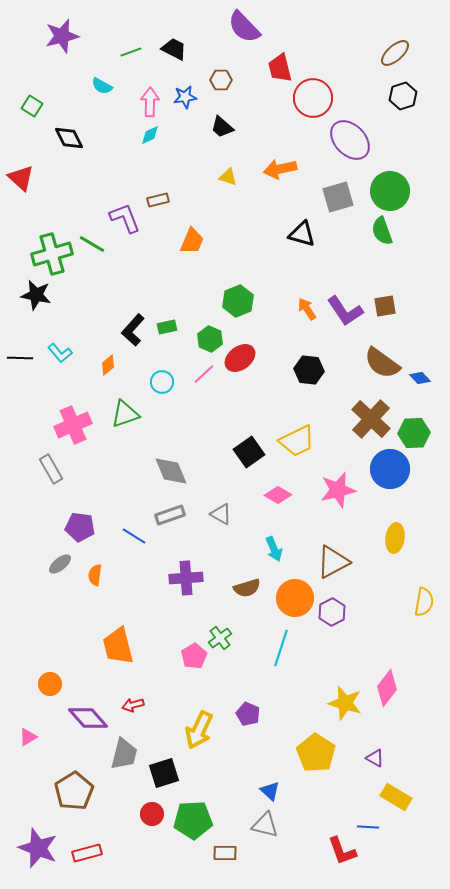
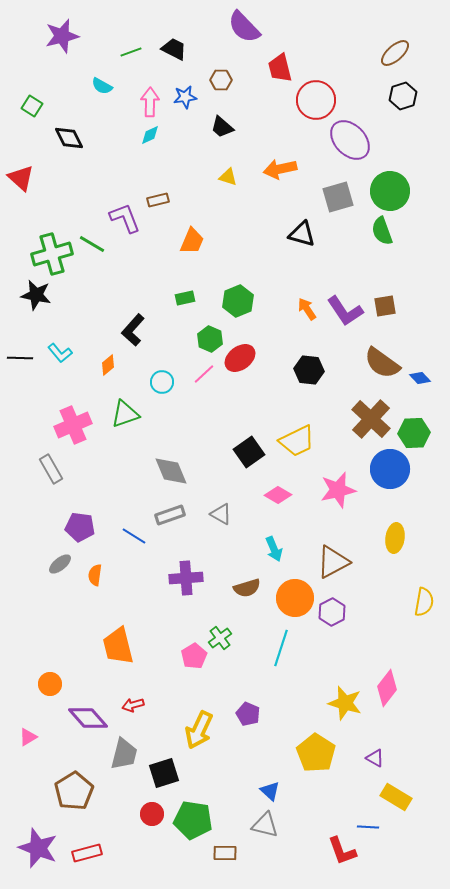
red circle at (313, 98): moved 3 px right, 2 px down
green rectangle at (167, 327): moved 18 px right, 29 px up
green pentagon at (193, 820): rotated 12 degrees clockwise
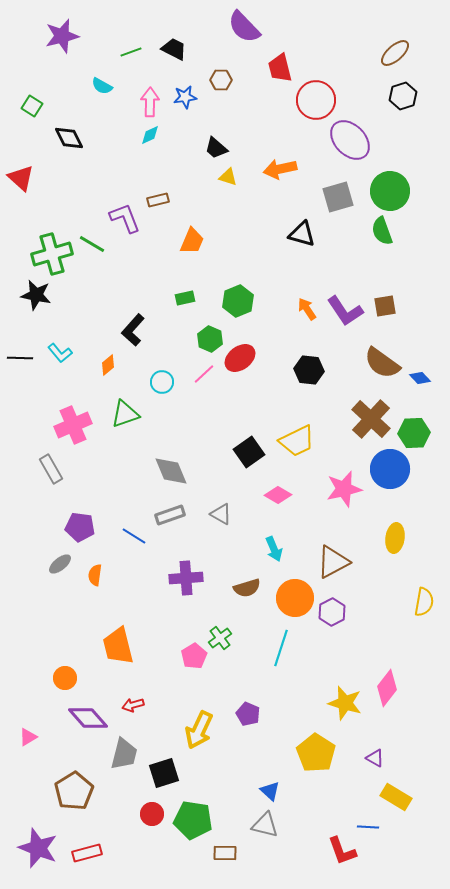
black trapezoid at (222, 127): moved 6 px left, 21 px down
pink star at (338, 490): moved 6 px right, 1 px up
orange circle at (50, 684): moved 15 px right, 6 px up
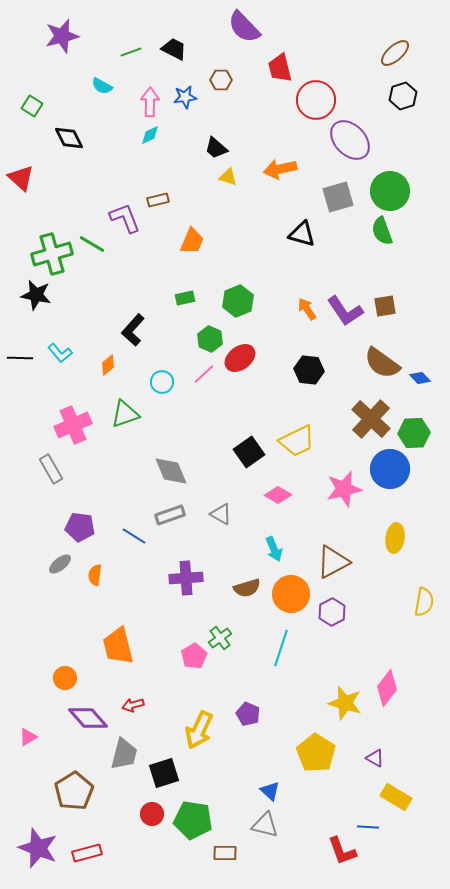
orange circle at (295, 598): moved 4 px left, 4 px up
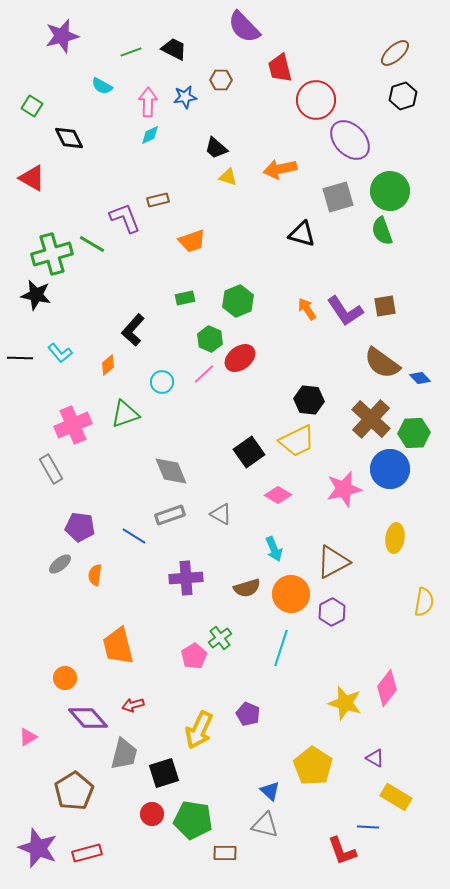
pink arrow at (150, 102): moved 2 px left
red triangle at (21, 178): moved 11 px right; rotated 12 degrees counterclockwise
orange trapezoid at (192, 241): rotated 48 degrees clockwise
black hexagon at (309, 370): moved 30 px down
yellow pentagon at (316, 753): moved 3 px left, 13 px down
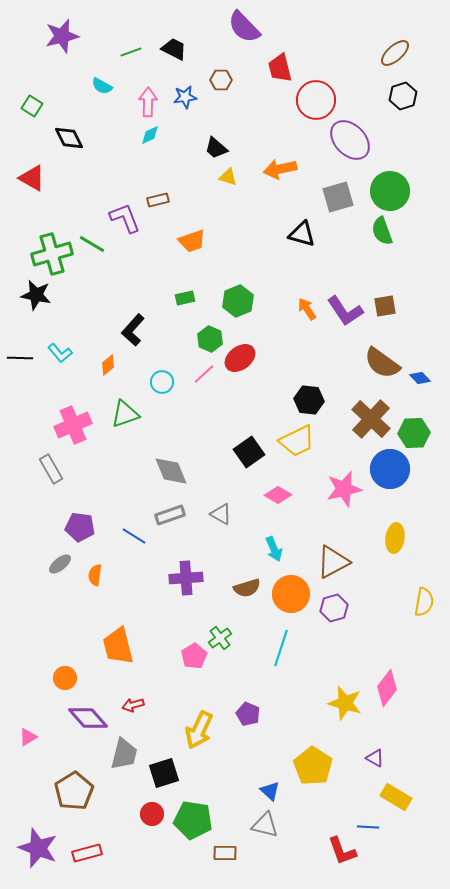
purple hexagon at (332, 612): moved 2 px right, 4 px up; rotated 12 degrees clockwise
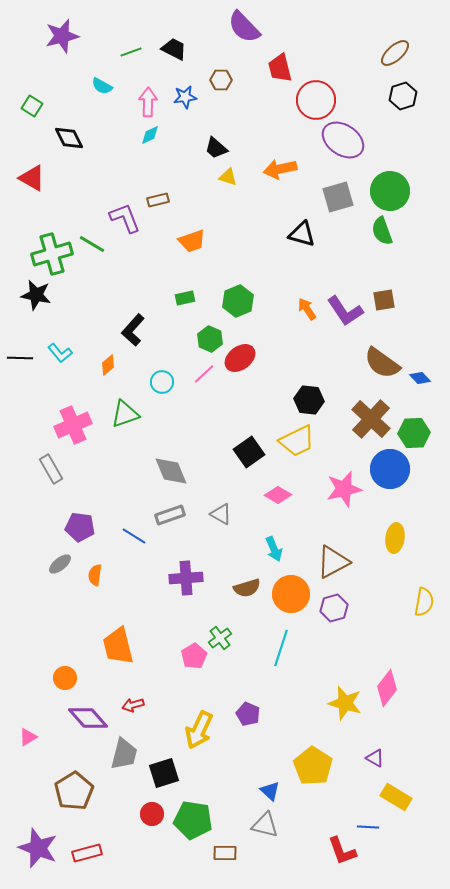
purple ellipse at (350, 140): moved 7 px left; rotated 12 degrees counterclockwise
brown square at (385, 306): moved 1 px left, 6 px up
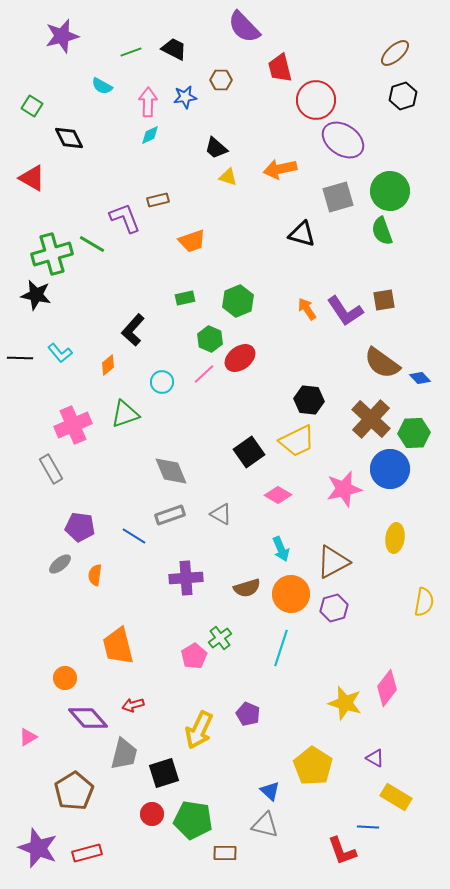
cyan arrow at (274, 549): moved 7 px right
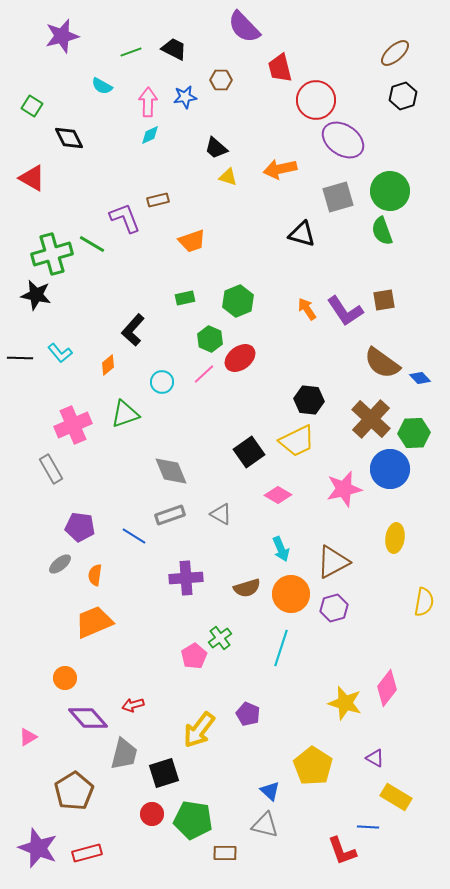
orange trapezoid at (118, 646): moved 24 px left, 24 px up; rotated 81 degrees clockwise
yellow arrow at (199, 730): rotated 12 degrees clockwise
